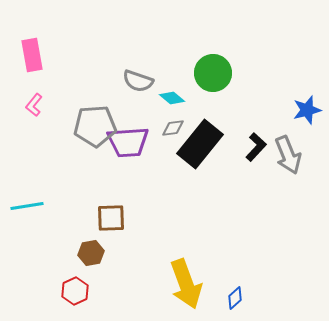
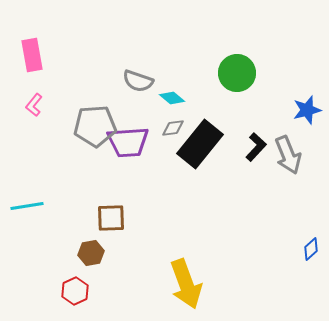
green circle: moved 24 px right
blue diamond: moved 76 px right, 49 px up
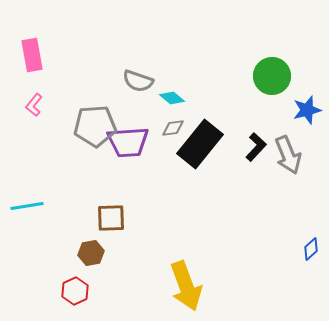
green circle: moved 35 px right, 3 px down
yellow arrow: moved 2 px down
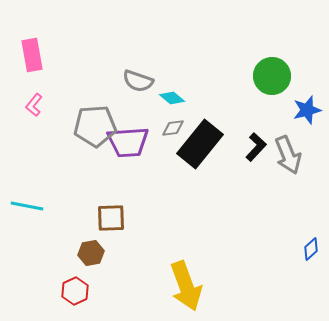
cyan line: rotated 20 degrees clockwise
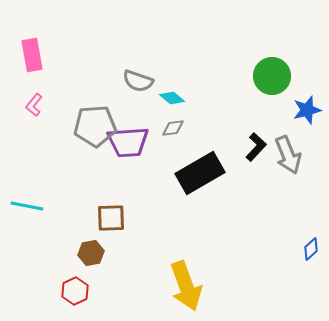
black rectangle: moved 29 px down; rotated 21 degrees clockwise
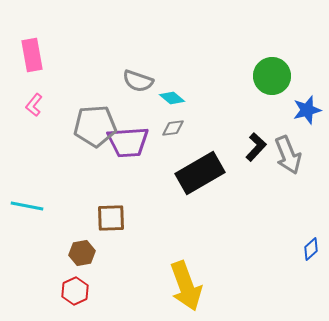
brown hexagon: moved 9 px left
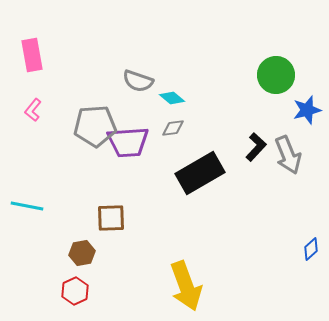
green circle: moved 4 px right, 1 px up
pink L-shape: moved 1 px left, 5 px down
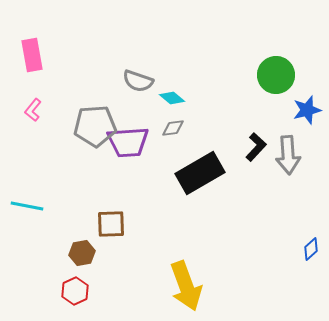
gray arrow: rotated 18 degrees clockwise
brown square: moved 6 px down
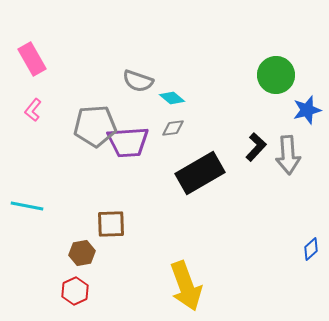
pink rectangle: moved 4 px down; rotated 20 degrees counterclockwise
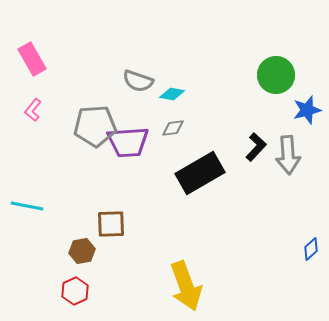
cyan diamond: moved 4 px up; rotated 30 degrees counterclockwise
brown hexagon: moved 2 px up
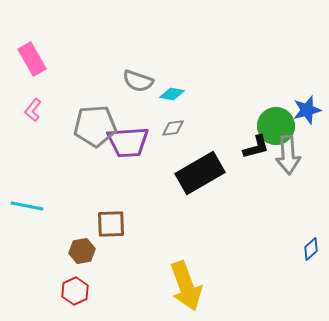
green circle: moved 51 px down
black L-shape: rotated 32 degrees clockwise
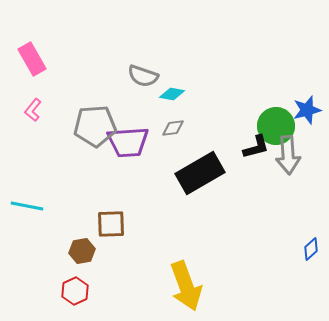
gray semicircle: moved 5 px right, 5 px up
